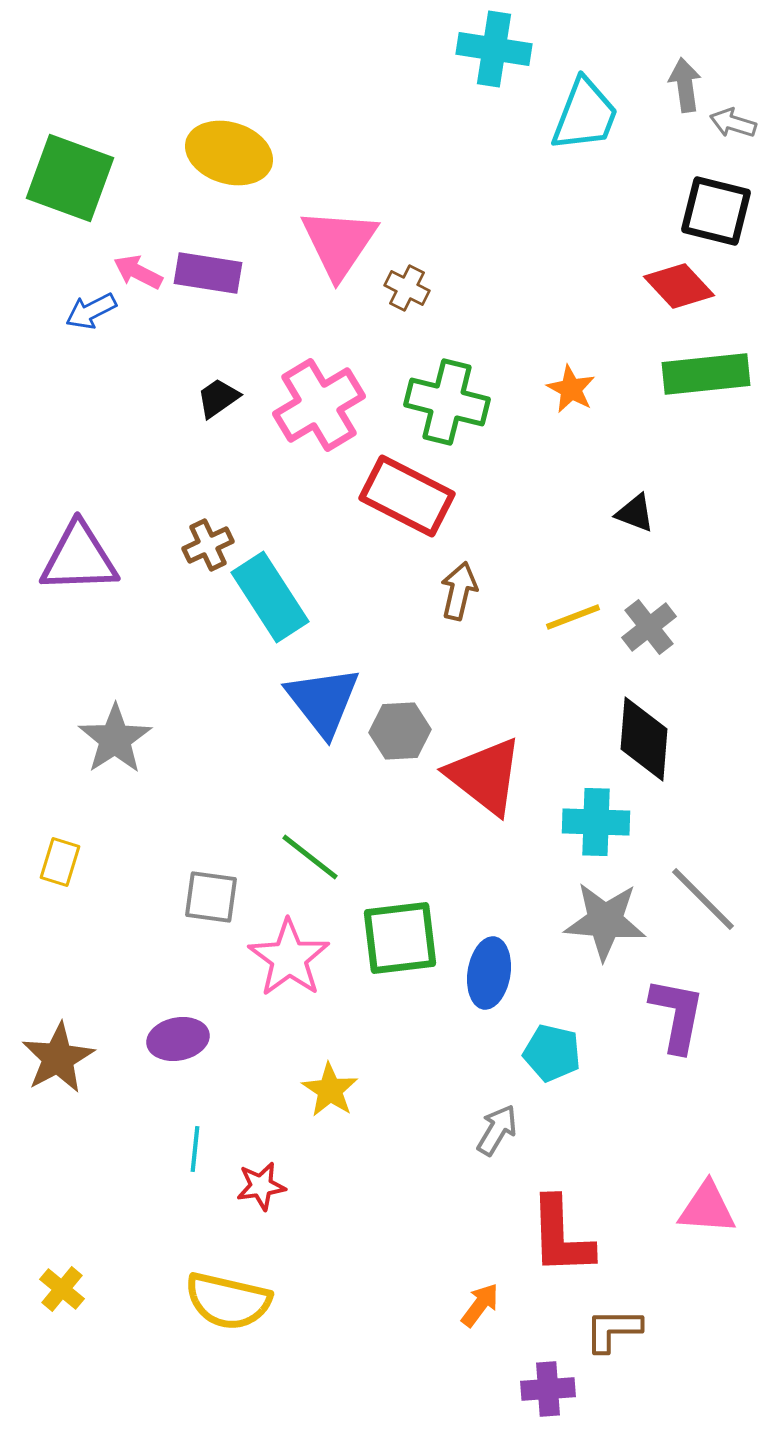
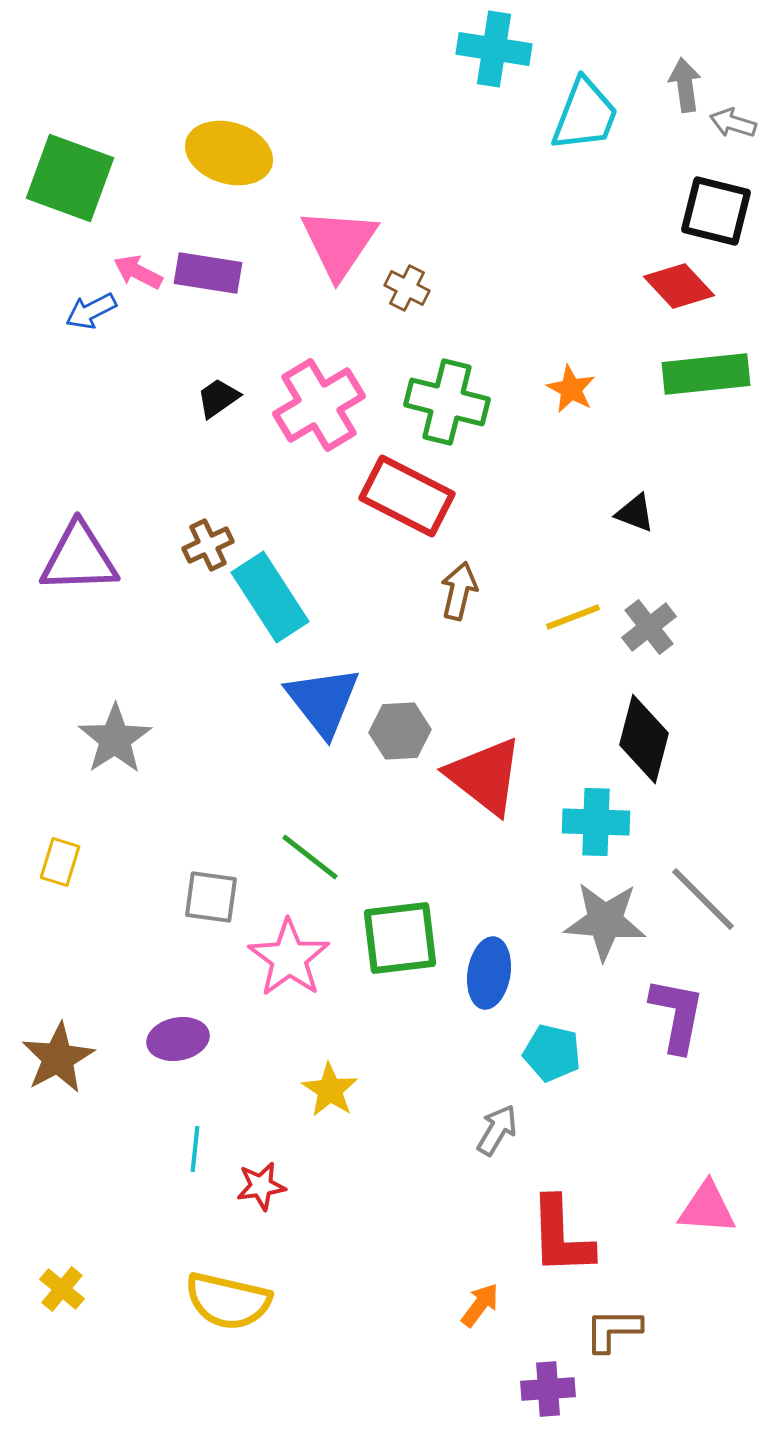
black diamond at (644, 739): rotated 10 degrees clockwise
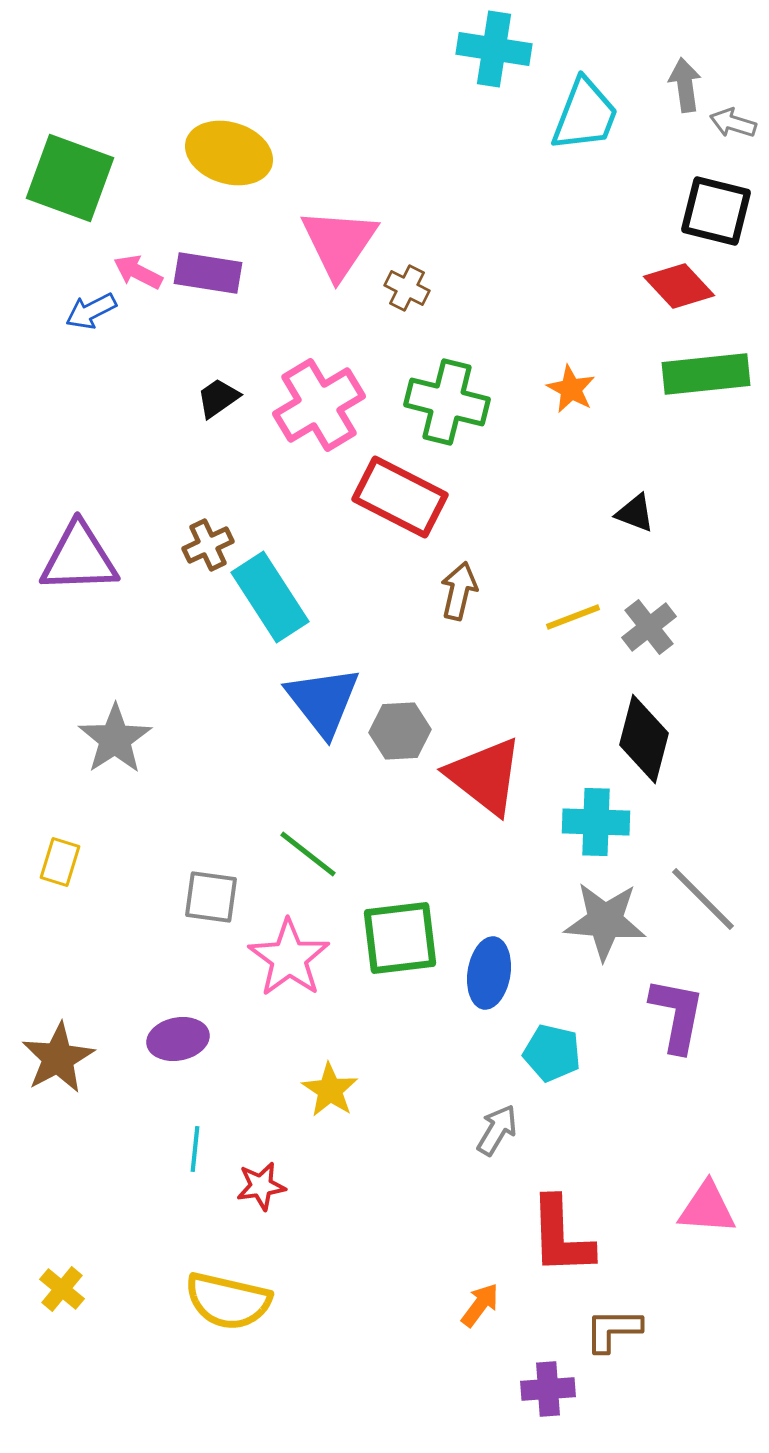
red rectangle at (407, 496): moved 7 px left, 1 px down
green line at (310, 857): moved 2 px left, 3 px up
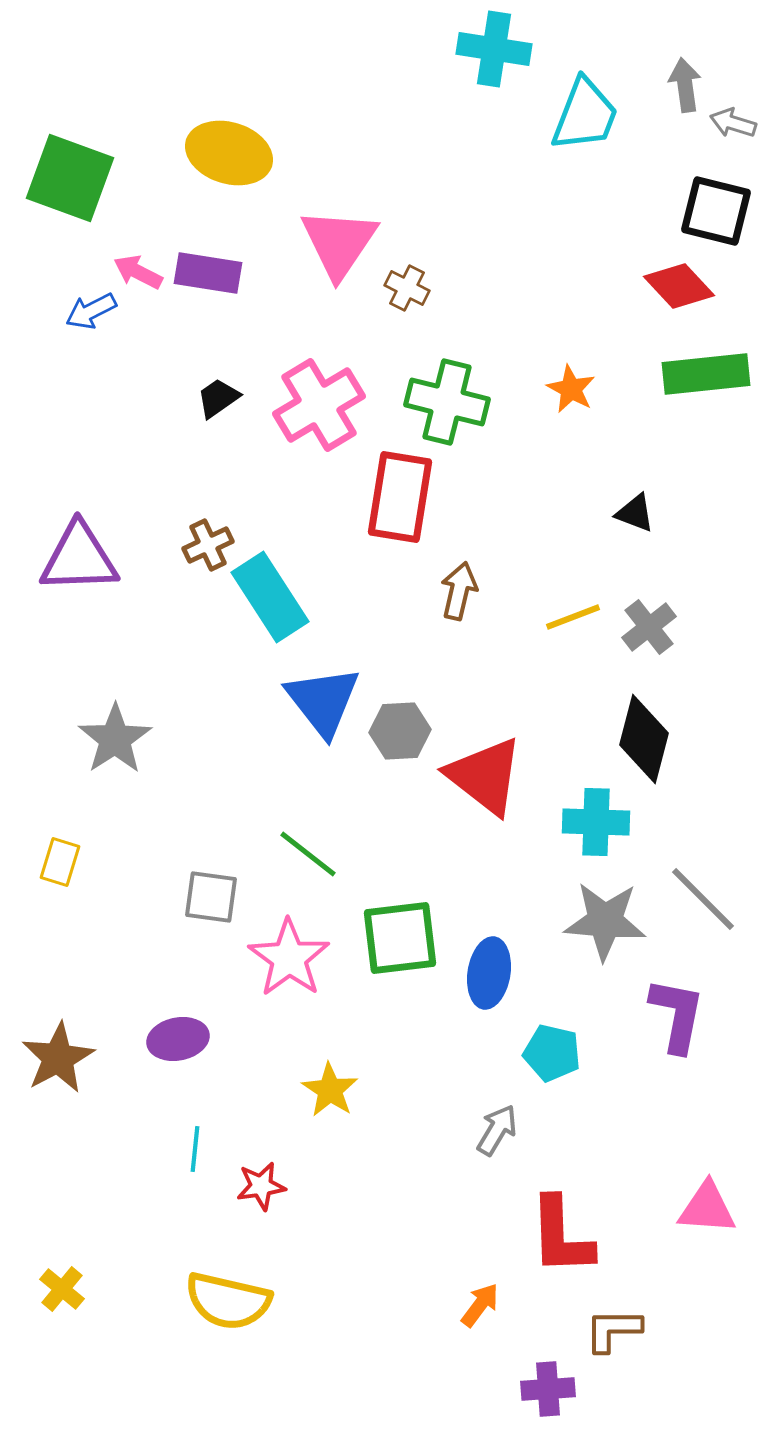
red rectangle at (400, 497): rotated 72 degrees clockwise
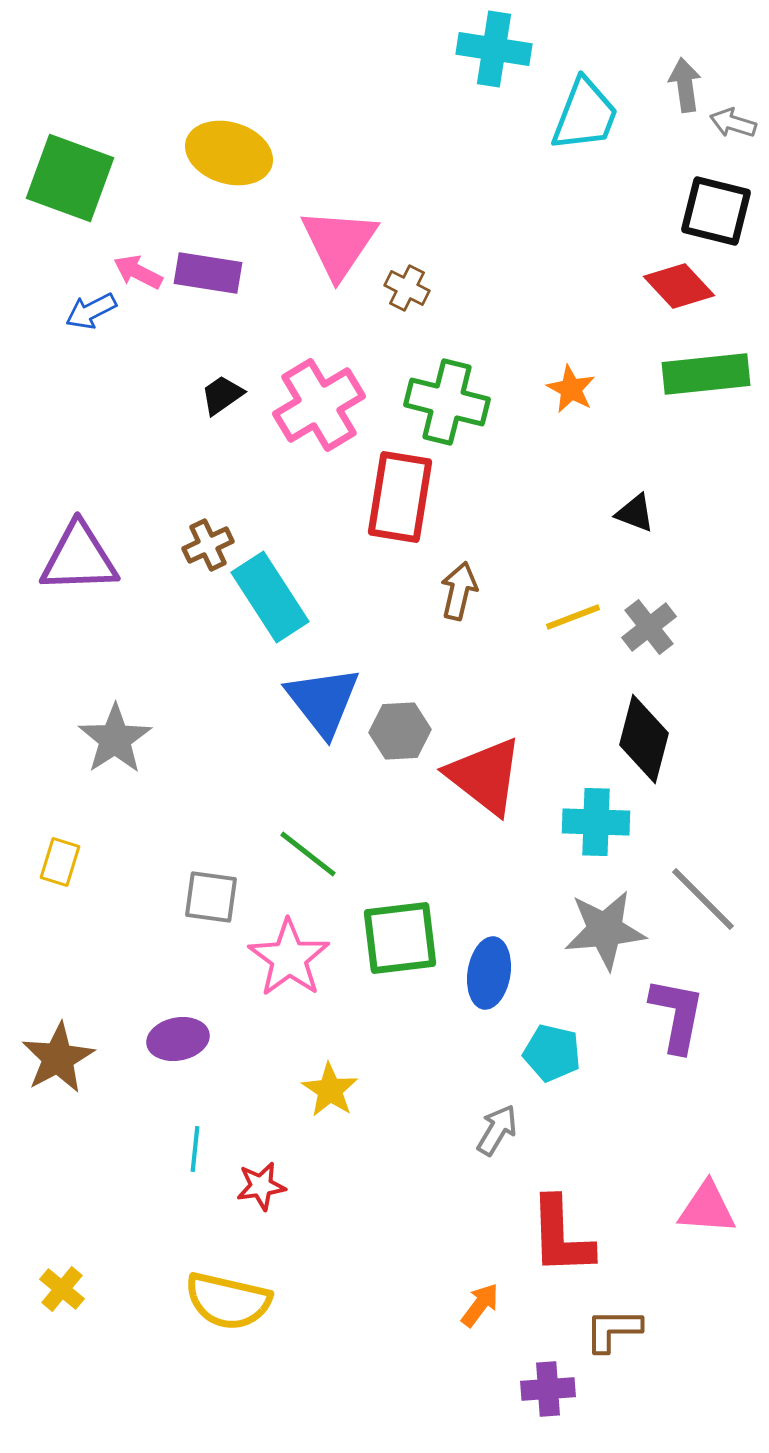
black trapezoid at (218, 398): moved 4 px right, 3 px up
gray star at (605, 921): moved 9 px down; rotated 10 degrees counterclockwise
